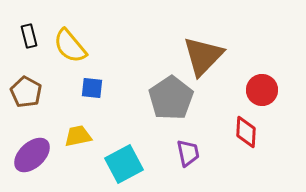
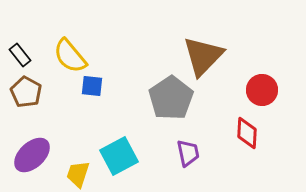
black rectangle: moved 9 px left, 19 px down; rotated 25 degrees counterclockwise
yellow semicircle: moved 10 px down
blue square: moved 2 px up
red diamond: moved 1 px right, 1 px down
yellow trapezoid: moved 38 px down; rotated 60 degrees counterclockwise
cyan square: moved 5 px left, 8 px up
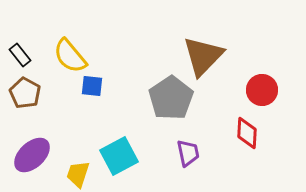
brown pentagon: moved 1 px left, 1 px down
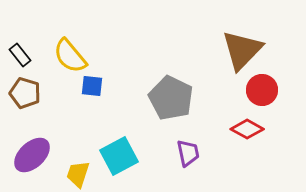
brown triangle: moved 39 px right, 6 px up
brown pentagon: rotated 12 degrees counterclockwise
gray pentagon: rotated 12 degrees counterclockwise
red diamond: moved 4 px up; rotated 64 degrees counterclockwise
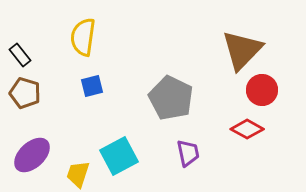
yellow semicircle: moved 13 px right, 19 px up; rotated 48 degrees clockwise
blue square: rotated 20 degrees counterclockwise
